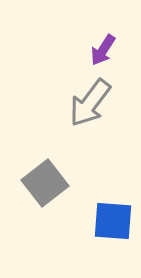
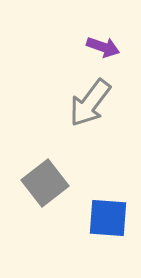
purple arrow: moved 3 px up; rotated 104 degrees counterclockwise
blue square: moved 5 px left, 3 px up
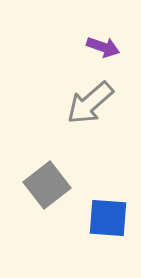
gray arrow: rotated 12 degrees clockwise
gray square: moved 2 px right, 2 px down
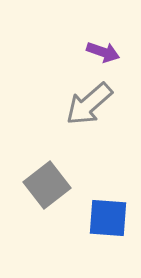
purple arrow: moved 5 px down
gray arrow: moved 1 px left, 1 px down
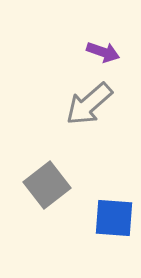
blue square: moved 6 px right
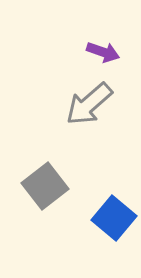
gray square: moved 2 px left, 1 px down
blue square: rotated 36 degrees clockwise
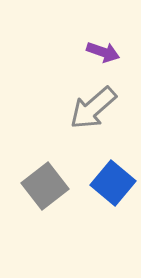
gray arrow: moved 4 px right, 4 px down
blue square: moved 1 px left, 35 px up
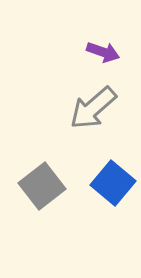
gray square: moved 3 px left
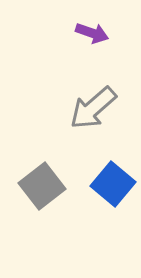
purple arrow: moved 11 px left, 19 px up
blue square: moved 1 px down
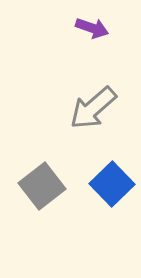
purple arrow: moved 5 px up
blue square: moved 1 px left; rotated 6 degrees clockwise
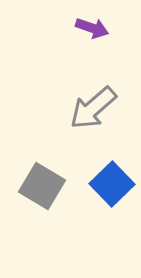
gray square: rotated 21 degrees counterclockwise
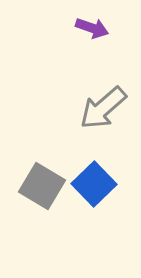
gray arrow: moved 10 px right
blue square: moved 18 px left
